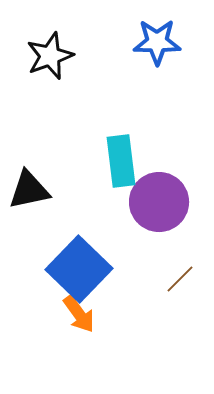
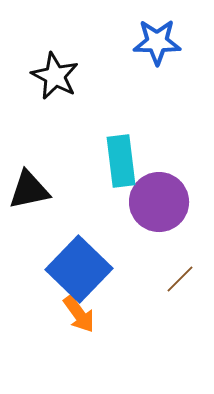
black star: moved 5 px right, 20 px down; rotated 24 degrees counterclockwise
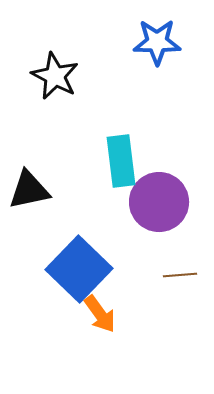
brown line: moved 4 px up; rotated 40 degrees clockwise
orange arrow: moved 21 px right
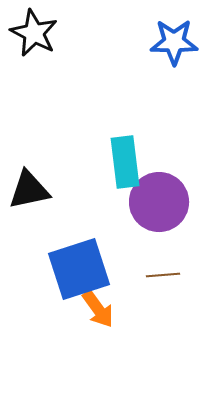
blue star: moved 17 px right
black star: moved 21 px left, 43 px up
cyan rectangle: moved 4 px right, 1 px down
blue square: rotated 28 degrees clockwise
brown line: moved 17 px left
orange arrow: moved 2 px left, 5 px up
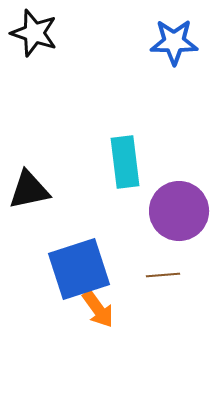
black star: rotated 9 degrees counterclockwise
purple circle: moved 20 px right, 9 px down
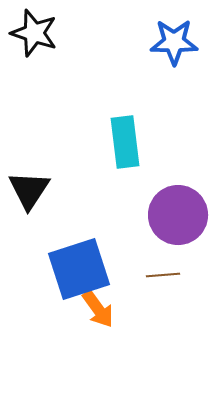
cyan rectangle: moved 20 px up
black triangle: rotated 45 degrees counterclockwise
purple circle: moved 1 px left, 4 px down
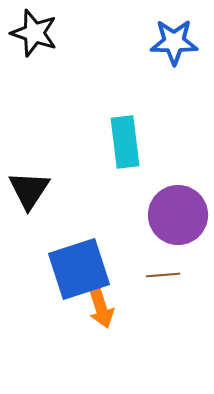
orange arrow: moved 3 px right, 1 px up; rotated 18 degrees clockwise
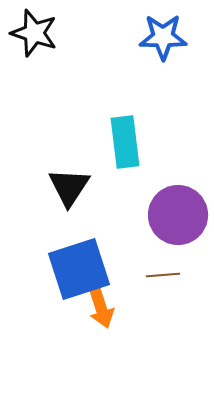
blue star: moved 11 px left, 5 px up
black triangle: moved 40 px right, 3 px up
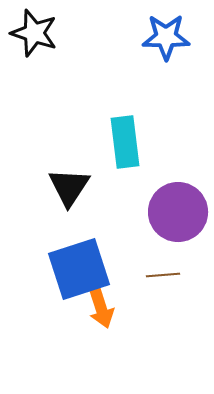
blue star: moved 3 px right
purple circle: moved 3 px up
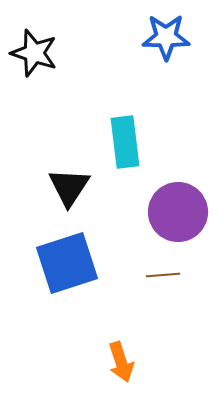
black star: moved 20 px down
blue square: moved 12 px left, 6 px up
orange arrow: moved 20 px right, 54 px down
